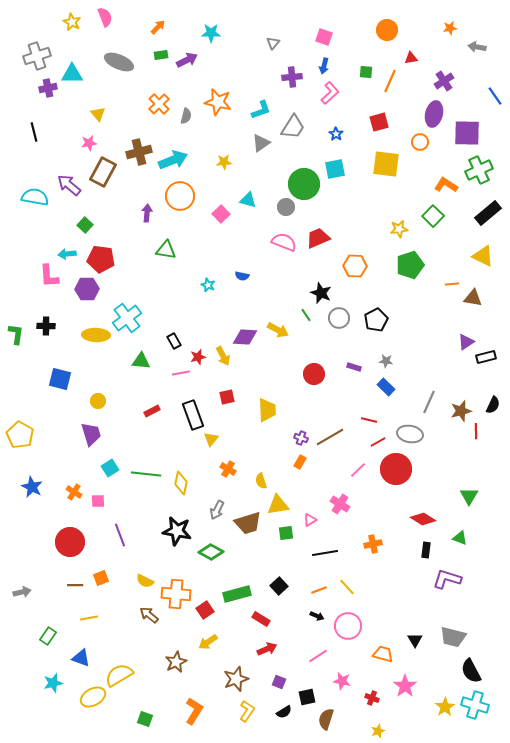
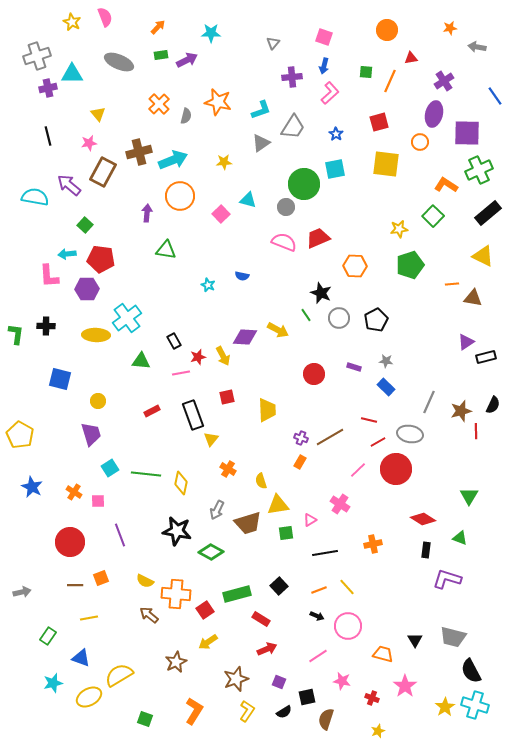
black line at (34, 132): moved 14 px right, 4 px down
yellow ellipse at (93, 697): moved 4 px left
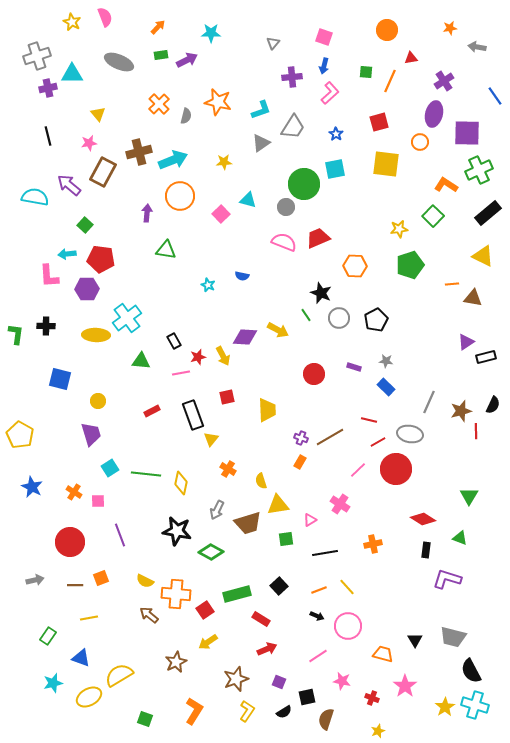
green square at (286, 533): moved 6 px down
gray arrow at (22, 592): moved 13 px right, 12 px up
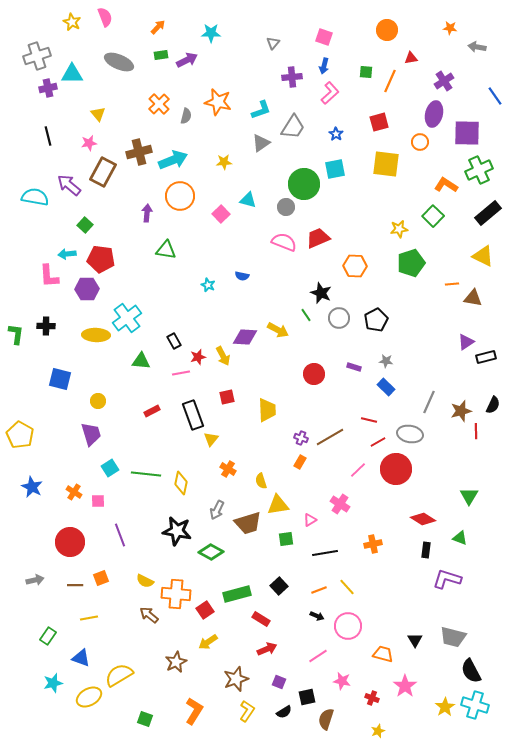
orange star at (450, 28): rotated 16 degrees clockwise
green pentagon at (410, 265): moved 1 px right, 2 px up
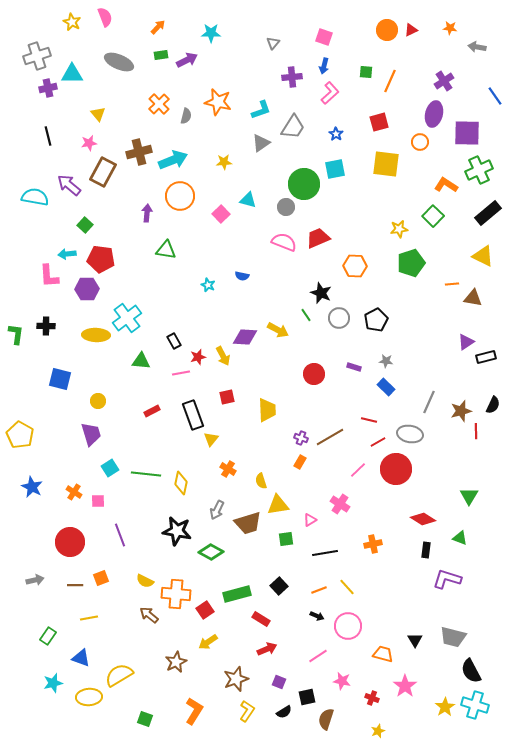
red triangle at (411, 58): moved 28 px up; rotated 16 degrees counterclockwise
yellow ellipse at (89, 697): rotated 25 degrees clockwise
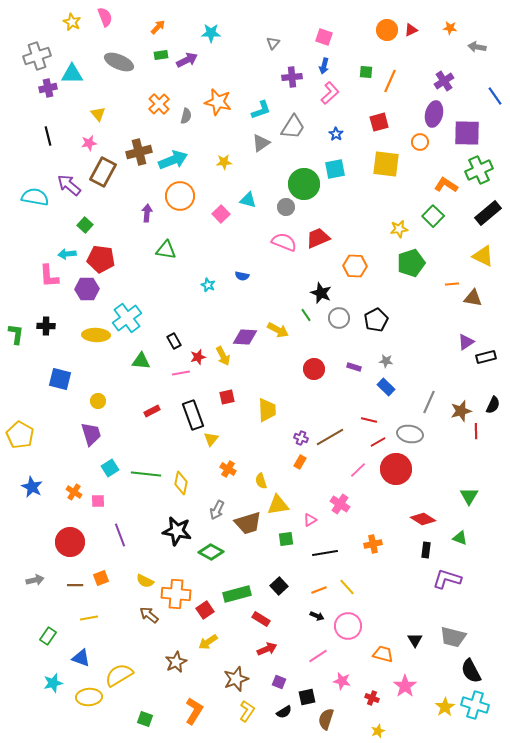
red circle at (314, 374): moved 5 px up
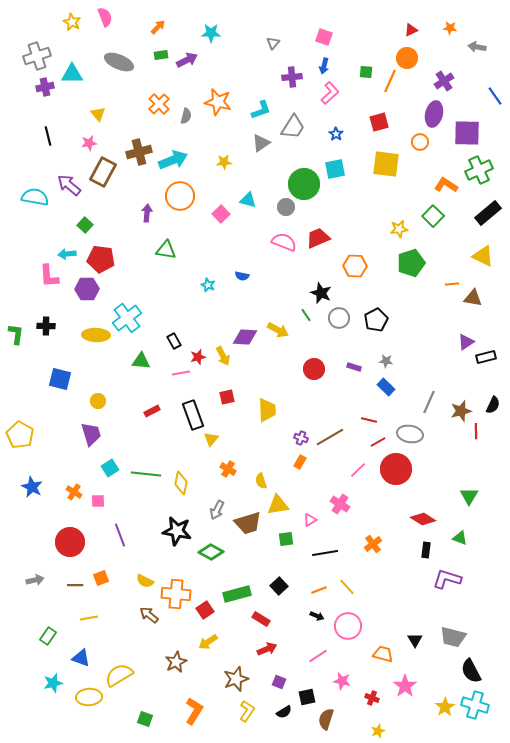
orange circle at (387, 30): moved 20 px right, 28 px down
purple cross at (48, 88): moved 3 px left, 1 px up
orange cross at (373, 544): rotated 24 degrees counterclockwise
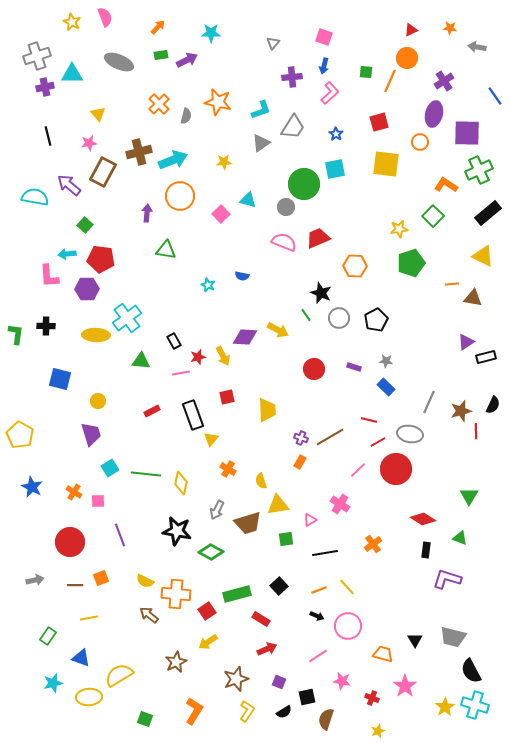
red square at (205, 610): moved 2 px right, 1 px down
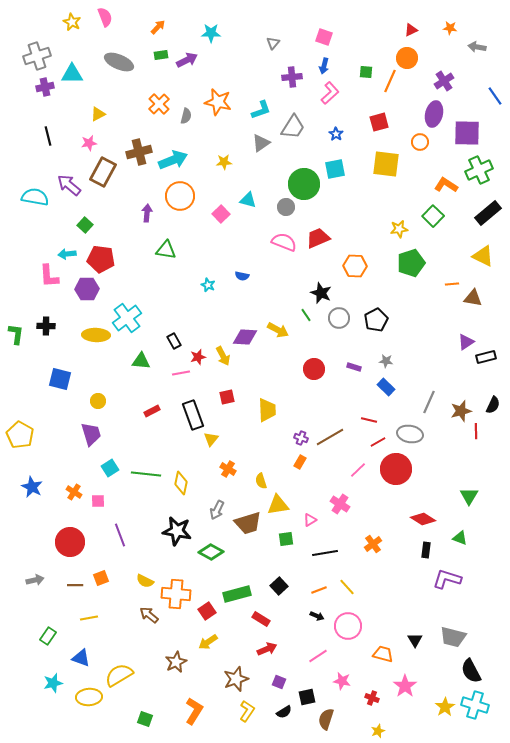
yellow triangle at (98, 114): rotated 42 degrees clockwise
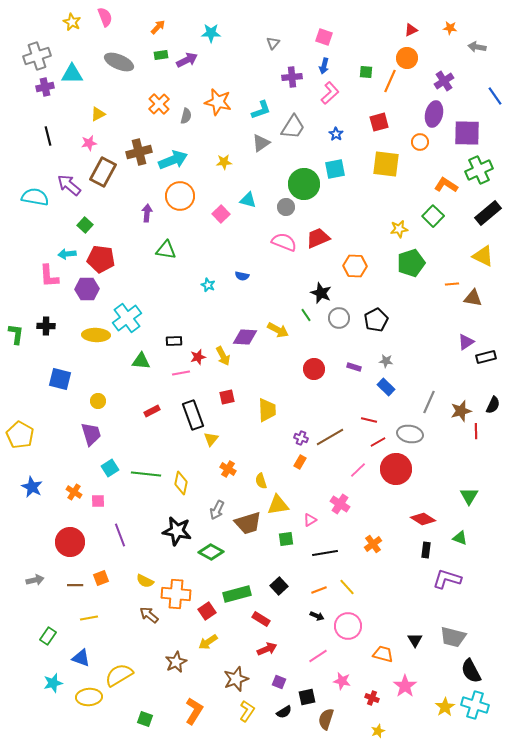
black rectangle at (174, 341): rotated 63 degrees counterclockwise
